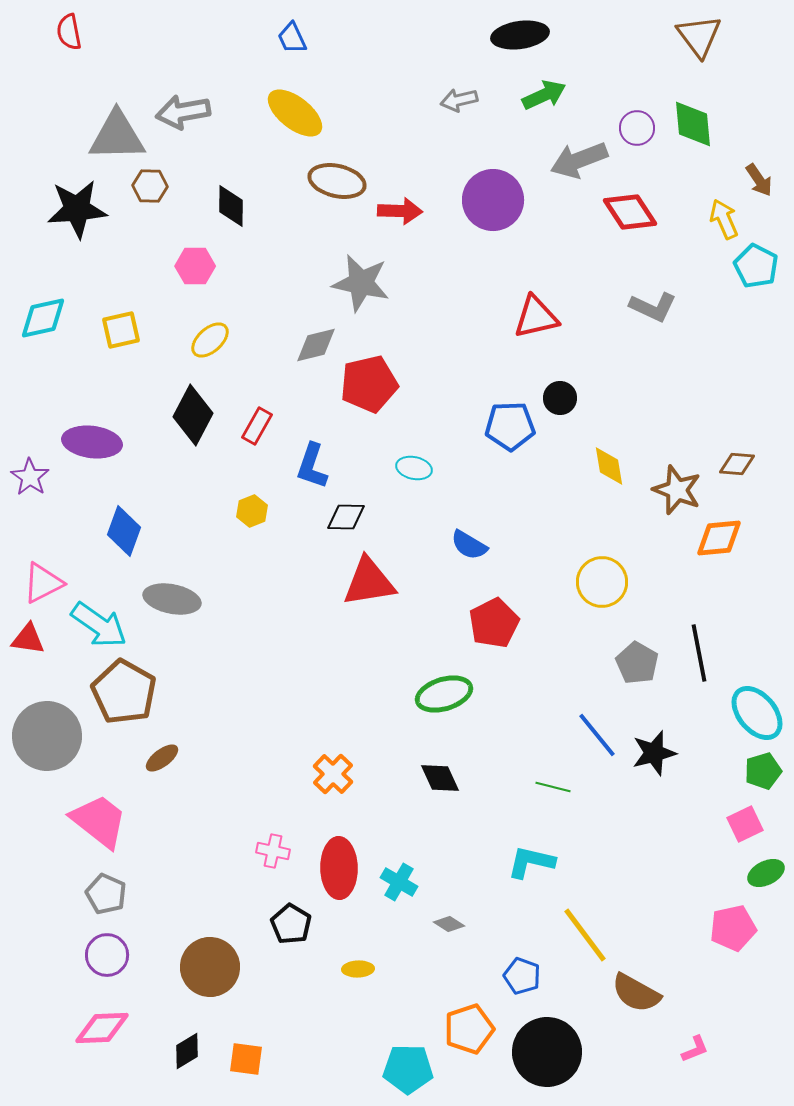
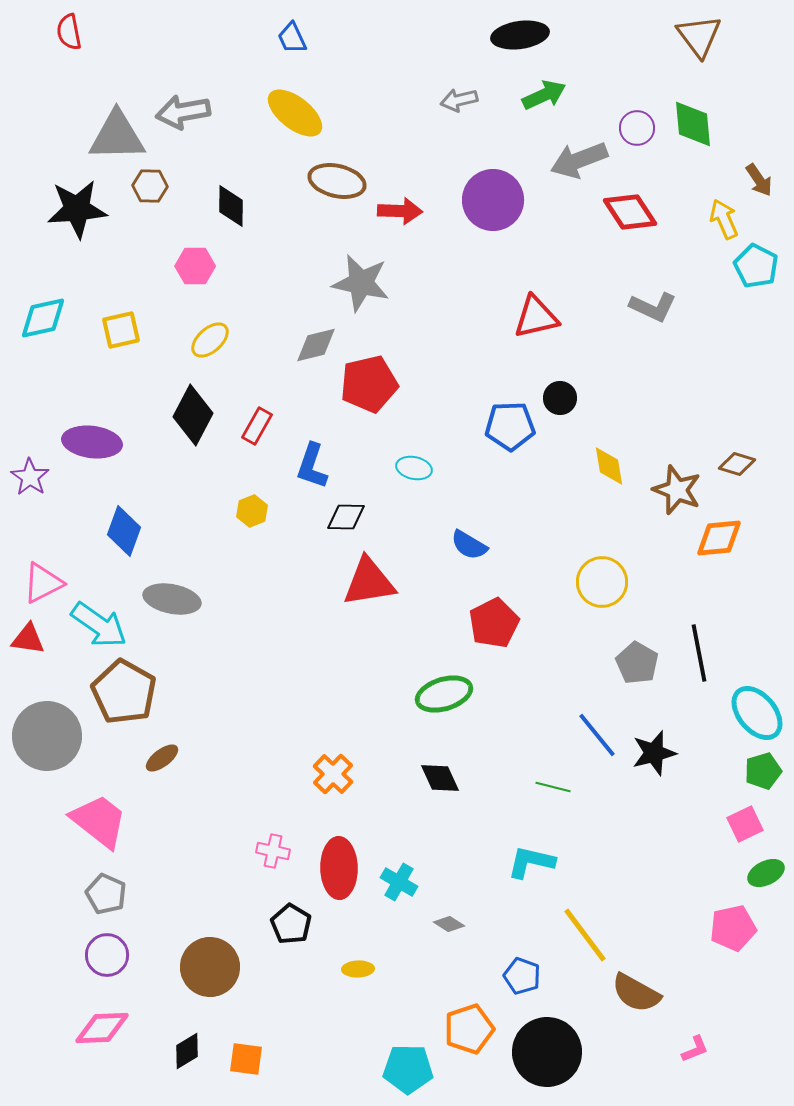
brown diamond at (737, 464): rotated 12 degrees clockwise
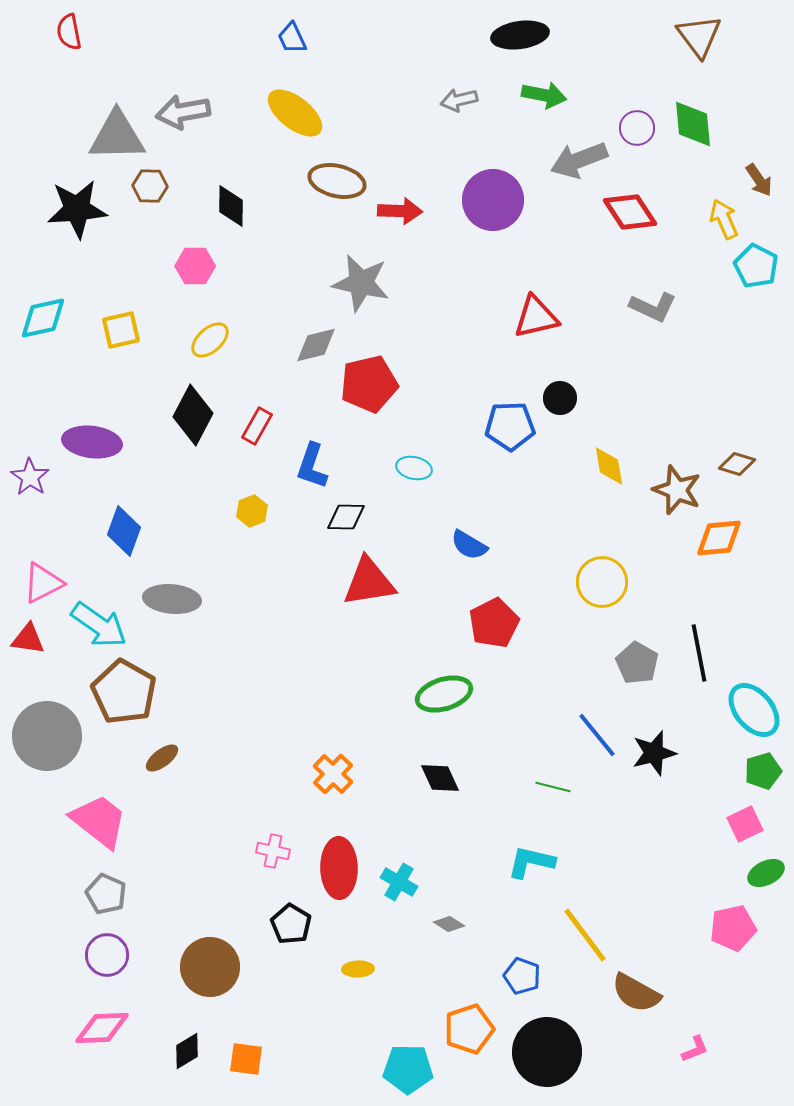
green arrow at (544, 95): rotated 36 degrees clockwise
gray ellipse at (172, 599): rotated 6 degrees counterclockwise
cyan ellipse at (757, 713): moved 3 px left, 3 px up
